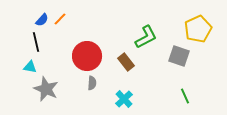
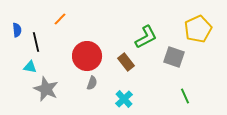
blue semicircle: moved 25 px left, 10 px down; rotated 48 degrees counterclockwise
gray square: moved 5 px left, 1 px down
gray semicircle: rotated 16 degrees clockwise
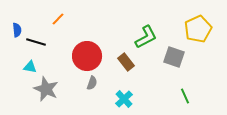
orange line: moved 2 px left
black line: rotated 60 degrees counterclockwise
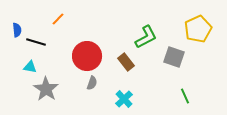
gray star: rotated 10 degrees clockwise
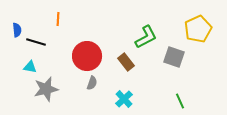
orange line: rotated 40 degrees counterclockwise
gray star: rotated 25 degrees clockwise
green line: moved 5 px left, 5 px down
